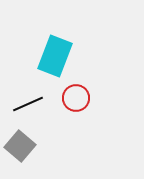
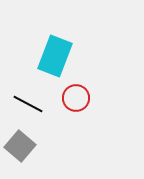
black line: rotated 52 degrees clockwise
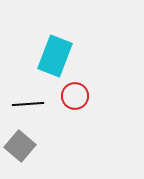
red circle: moved 1 px left, 2 px up
black line: rotated 32 degrees counterclockwise
